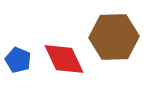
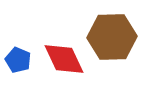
brown hexagon: moved 2 px left
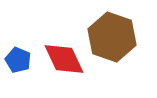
brown hexagon: rotated 21 degrees clockwise
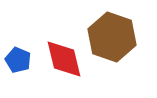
red diamond: rotated 12 degrees clockwise
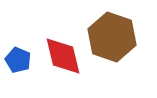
red diamond: moved 1 px left, 3 px up
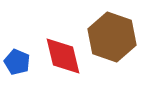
blue pentagon: moved 1 px left, 2 px down
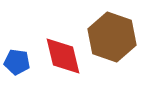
blue pentagon: rotated 15 degrees counterclockwise
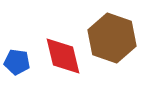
brown hexagon: moved 1 px down
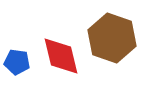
red diamond: moved 2 px left
